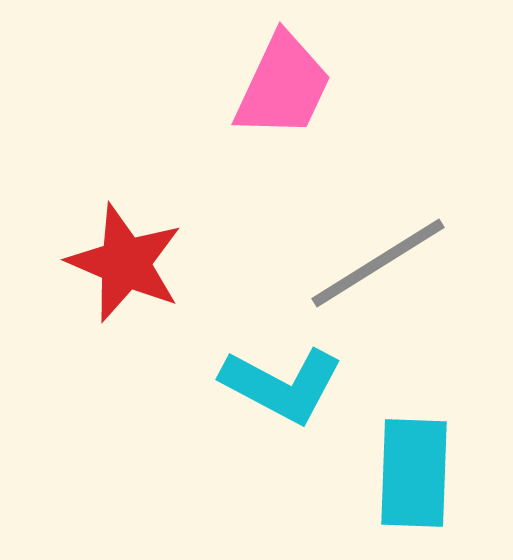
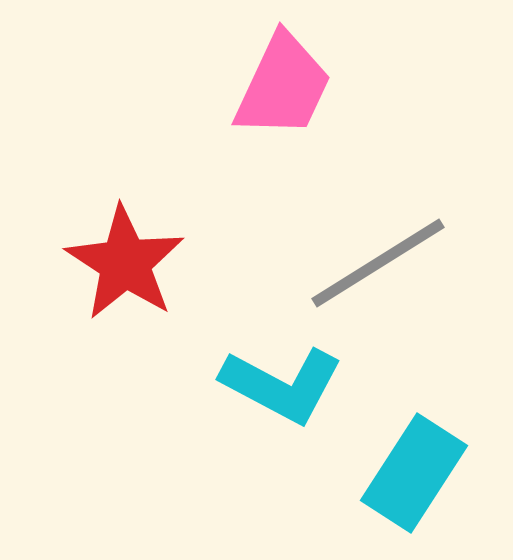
red star: rotated 10 degrees clockwise
cyan rectangle: rotated 31 degrees clockwise
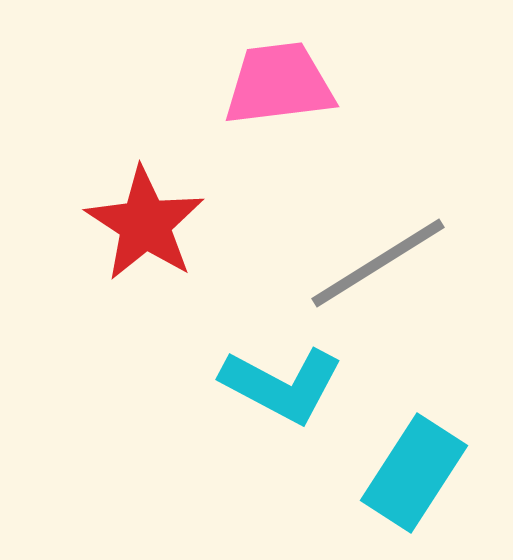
pink trapezoid: moved 4 px left, 2 px up; rotated 122 degrees counterclockwise
red star: moved 20 px right, 39 px up
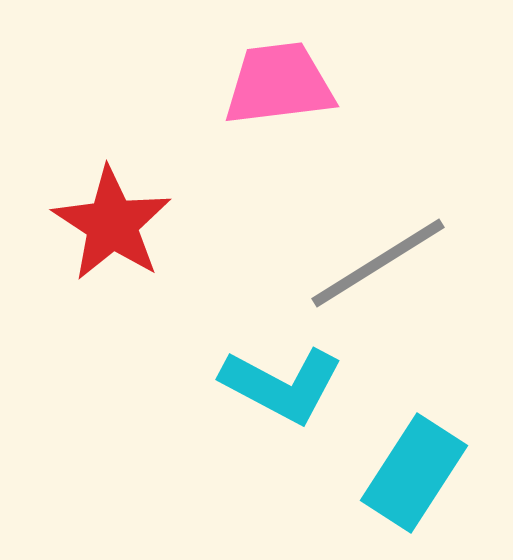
red star: moved 33 px left
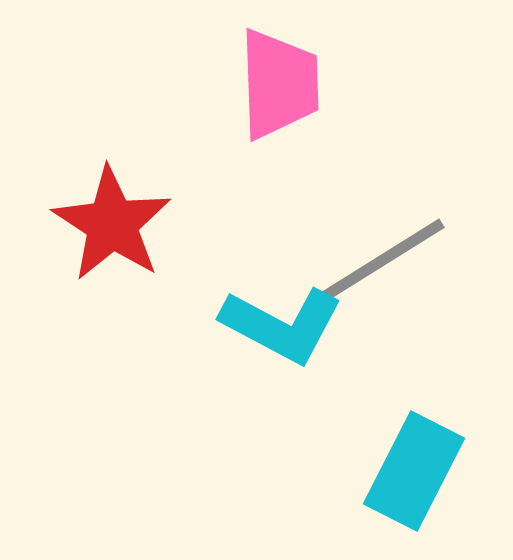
pink trapezoid: rotated 95 degrees clockwise
cyan L-shape: moved 60 px up
cyan rectangle: moved 2 px up; rotated 6 degrees counterclockwise
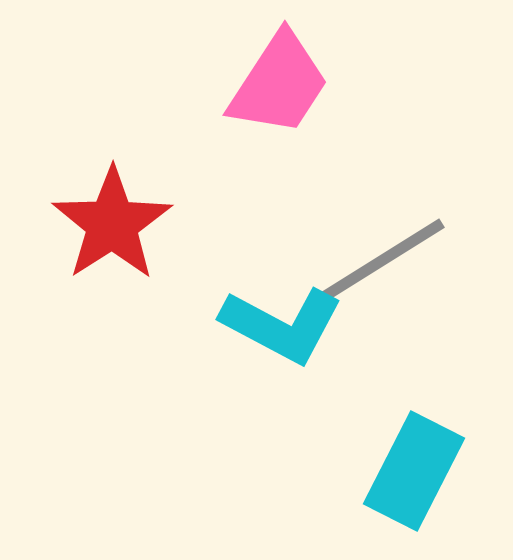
pink trapezoid: rotated 35 degrees clockwise
red star: rotated 6 degrees clockwise
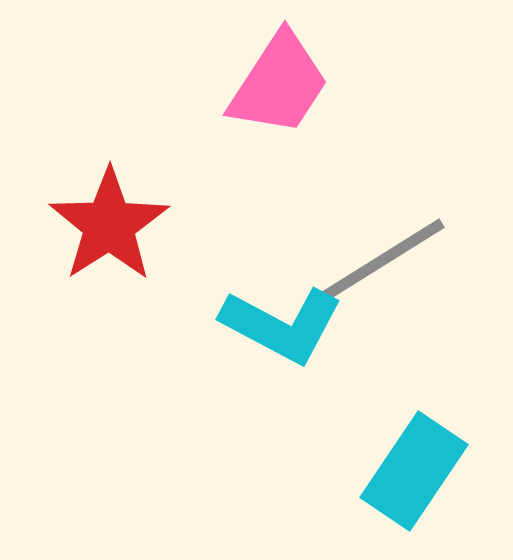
red star: moved 3 px left, 1 px down
cyan rectangle: rotated 7 degrees clockwise
